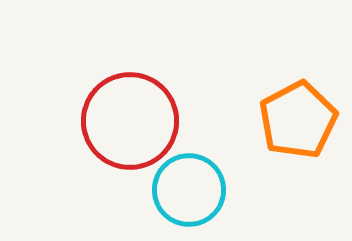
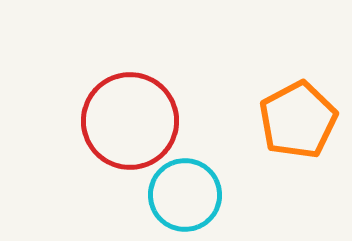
cyan circle: moved 4 px left, 5 px down
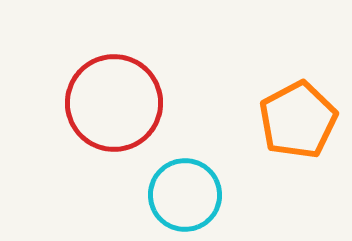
red circle: moved 16 px left, 18 px up
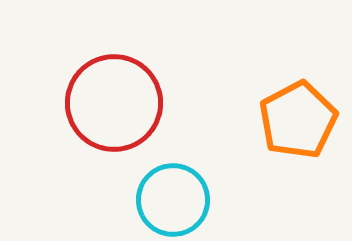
cyan circle: moved 12 px left, 5 px down
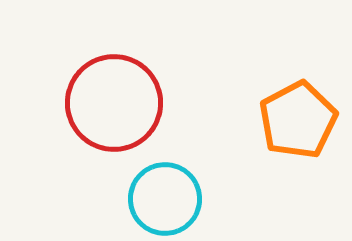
cyan circle: moved 8 px left, 1 px up
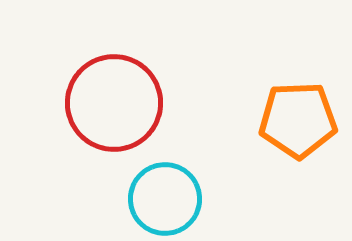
orange pentagon: rotated 26 degrees clockwise
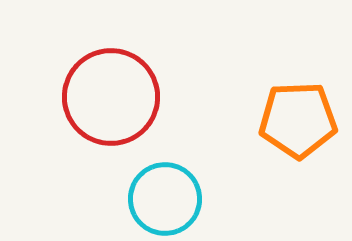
red circle: moved 3 px left, 6 px up
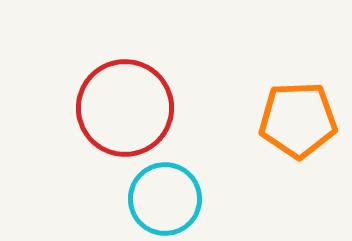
red circle: moved 14 px right, 11 px down
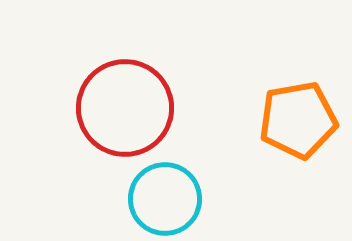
orange pentagon: rotated 8 degrees counterclockwise
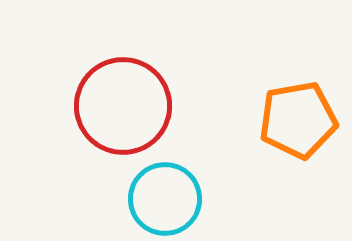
red circle: moved 2 px left, 2 px up
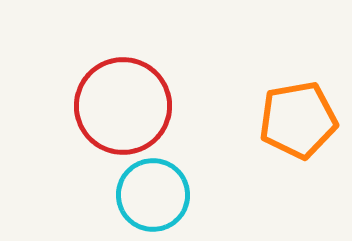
cyan circle: moved 12 px left, 4 px up
